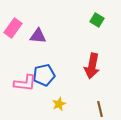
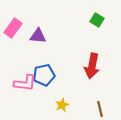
yellow star: moved 3 px right, 1 px down
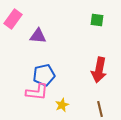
green square: rotated 24 degrees counterclockwise
pink rectangle: moved 9 px up
red arrow: moved 7 px right, 4 px down
pink L-shape: moved 12 px right, 9 px down
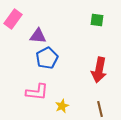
blue pentagon: moved 3 px right, 17 px up; rotated 15 degrees counterclockwise
yellow star: moved 1 px down
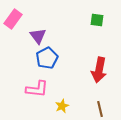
purple triangle: rotated 48 degrees clockwise
pink L-shape: moved 3 px up
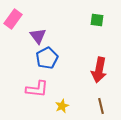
brown line: moved 1 px right, 3 px up
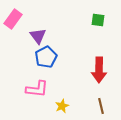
green square: moved 1 px right
blue pentagon: moved 1 px left, 1 px up
red arrow: rotated 10 degrees counterclockwise
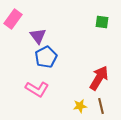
green square: moved 4 px right, 2 px down
red arrow: moved 8 px down; rotated 150 degrees counterclockwise
pink L-shape: rotated 25 degrees clockwise
yellow star: moved 18 px right; rotated 16 degrees clockwise
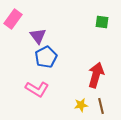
red arrow: moved 3 px left, 3 px up; rotated 15 degrees counterclockwise
yellow star: moved 1 px right, 1 px up
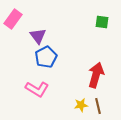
brown line: moved 3 px left
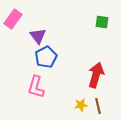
pink L-shape: moved 1 px left, 2 px up; rotated 75 degrees clockwise
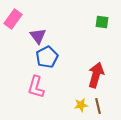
blue pentagon: moved 1 px right
